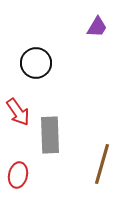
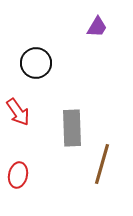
gray rectangle: moved 22 px right, 7 px up
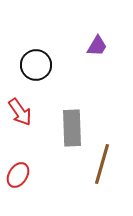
purple trapezoid: moved 19 px down
black circle: moved 2 px down
red arrow: moved 2 px right
red ellipse: rotated 20 degrees clockwise
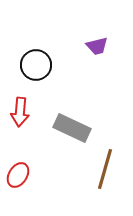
purple trapezoid: rotated 45 degrees clockwise
red arrow: rotated 40 degrees clockwise
gray rectangle: rotated 63 degrees counterclockwise
brown line: moved 3 px right, 5 px down
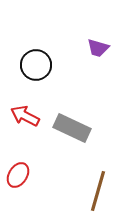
purple trapezoid: moved 1 px right, 2 px down; rotated 30 degrees clockwise
red arrow: moved 5 px right, 4 px down; rotated 112 degrees clockwise
brown line: moved 7 px left, 22 px down
